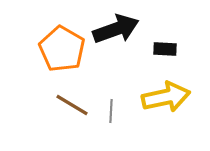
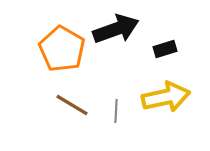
black rectangle: rotated 20 degrees counterclockwise
gray line: moved 5 px right
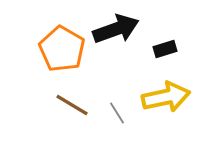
gray line: moved 1 px right, 2 px down; rotated 35 degrees counterclockwise
